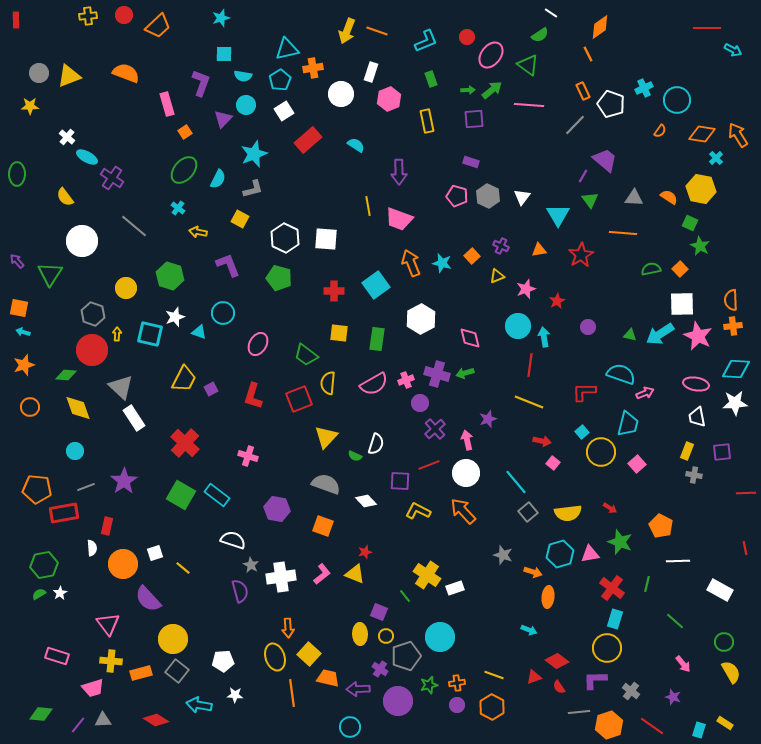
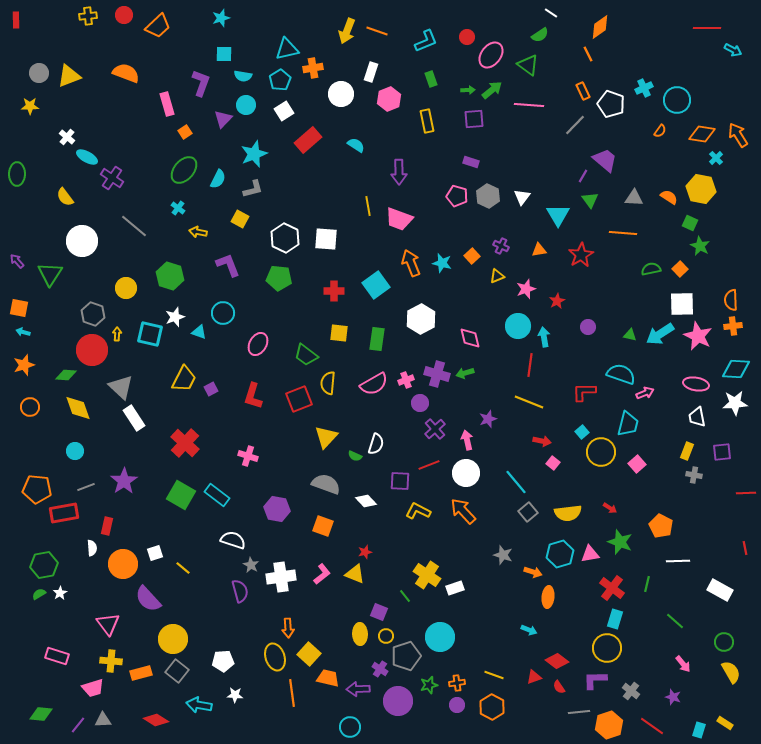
green pentagon at (279, 278): rotated 10 degrees counterclockwise
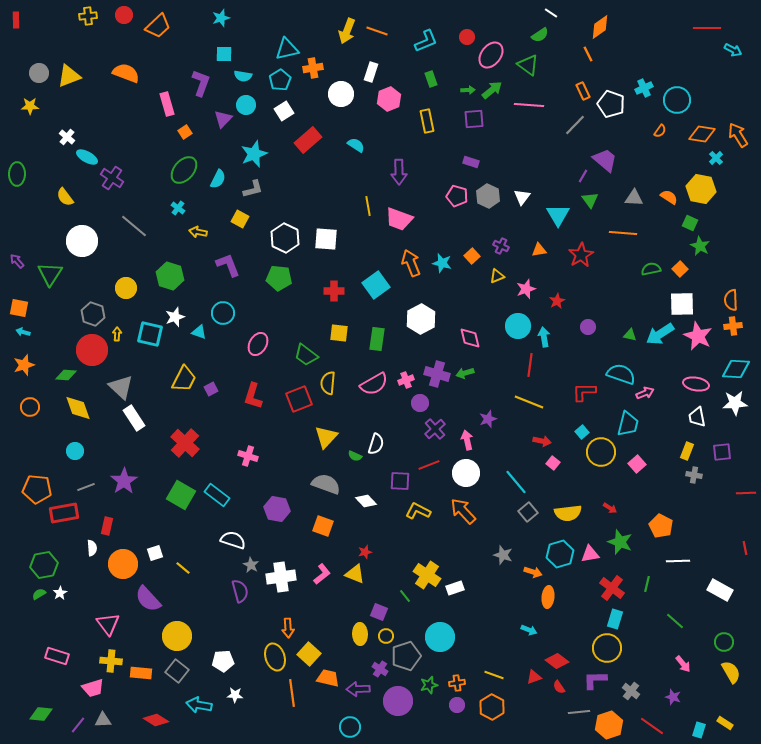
yellow circle at (173, 639): moved 4 px right, 3 px up
orange rectangle at (141, 673): rotated 20 degrees clockwise
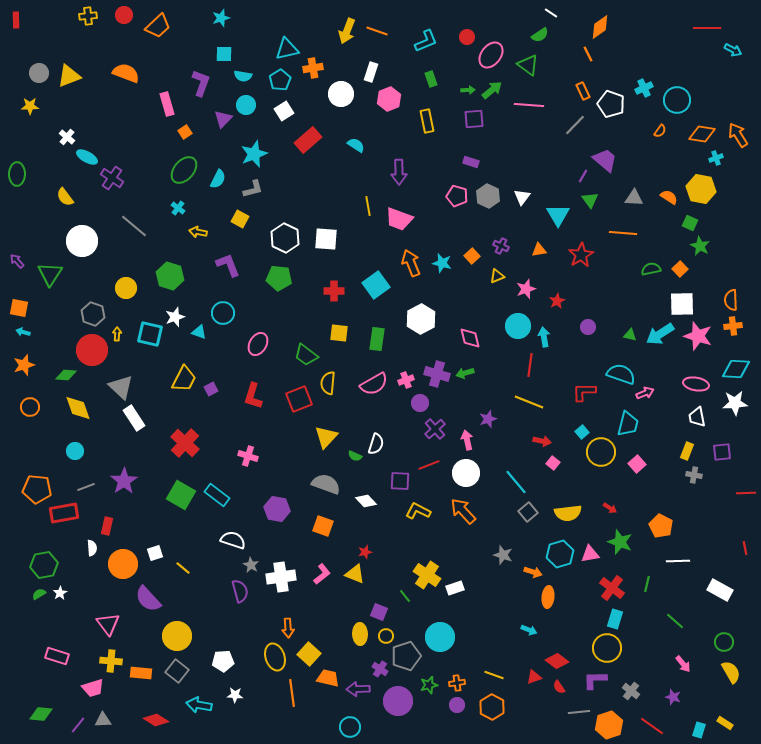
cyan cross at (716, 158): rotated 24 degrees clockwise
pink star at (698, 336): rotated 8 degrees counterclockwise
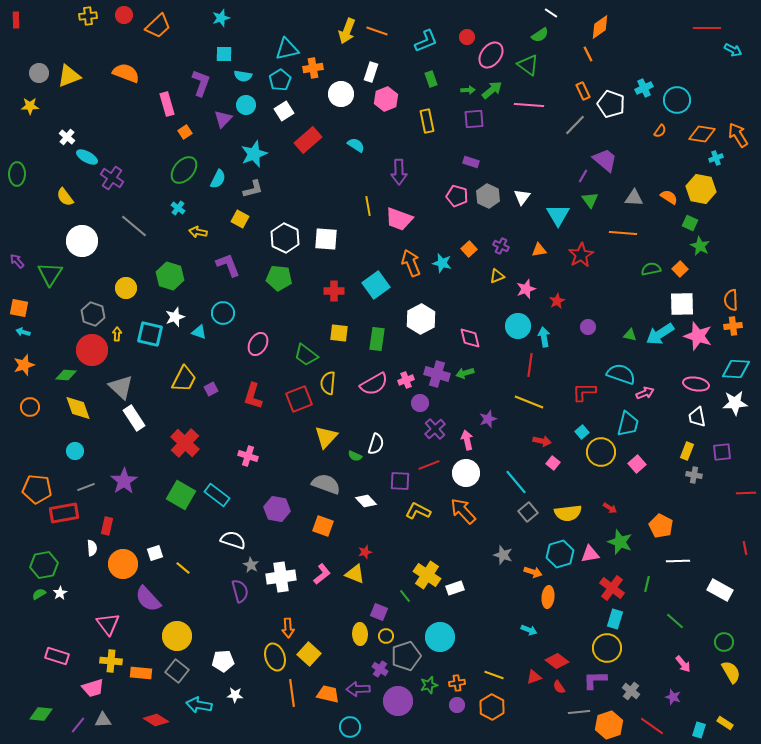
pink hexagon at (389, 99): moved 3 px left
orange square at (472, 256): moved 3 px left, 7 px up
orange trapezoid at (328, 678): moved 16 px down
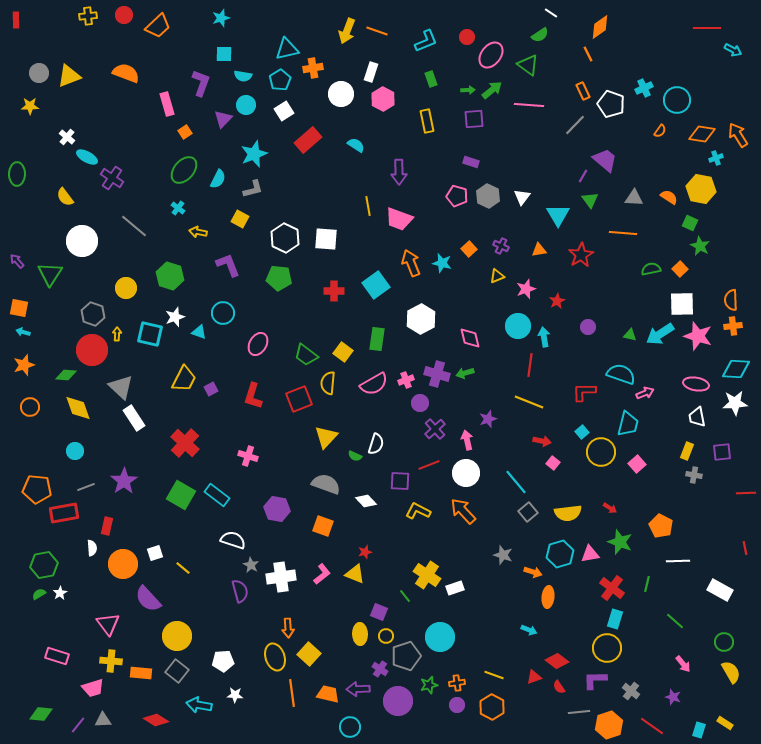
pink hexagon at (386, 99): moved 3 px left; rotated 10 degrees counterclockwise
yellow square at (339, 333): moved 4 px right, 19 px down; rotated 30 degrees clockwise
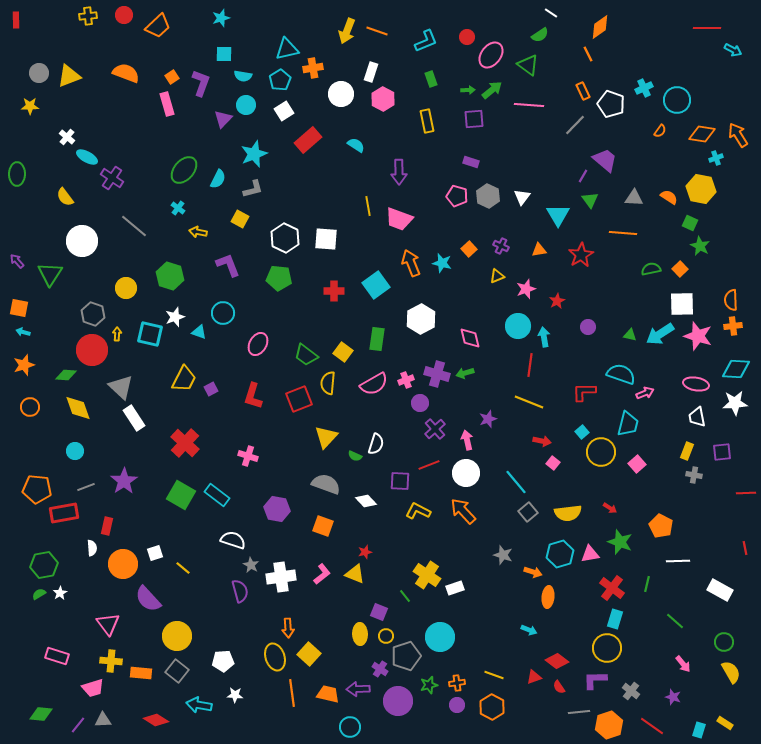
orange square at (185, 132): moved 13 px left, 55 px up
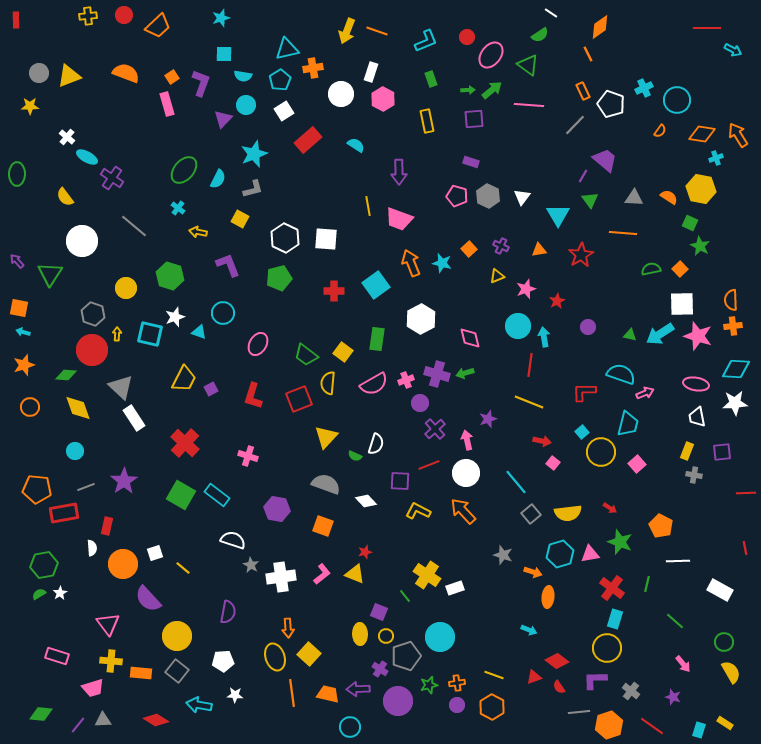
green pentagon at (279, 278): rotated 20 degrees counterclockwise
gray square at (528, 512): moved 3 px right, 2 px down
purple semicircle at (240, 591): moved 12 px left, 21 px down; rotated 25 degrees clockwise
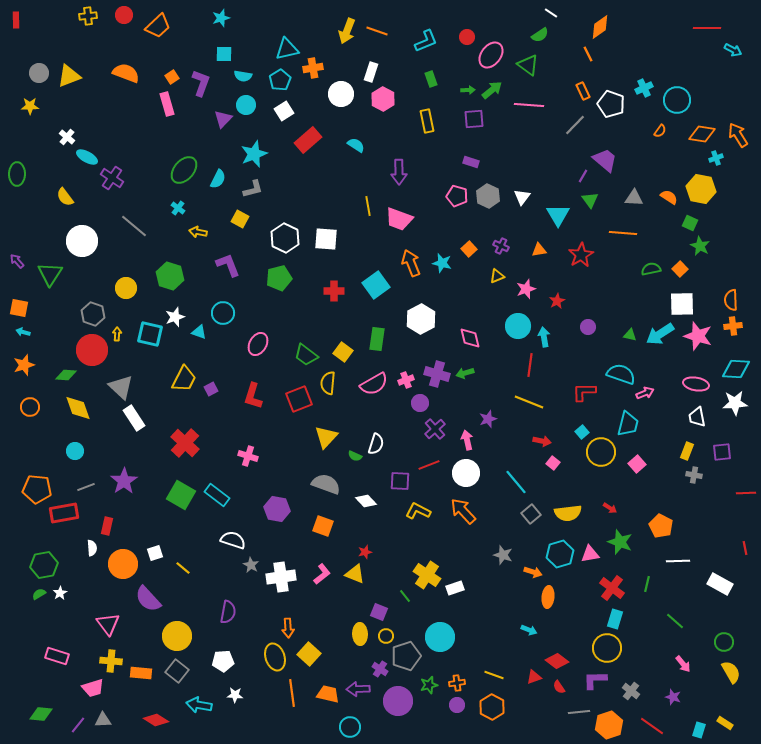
white rectangle at (720, 590): moved 6 px up
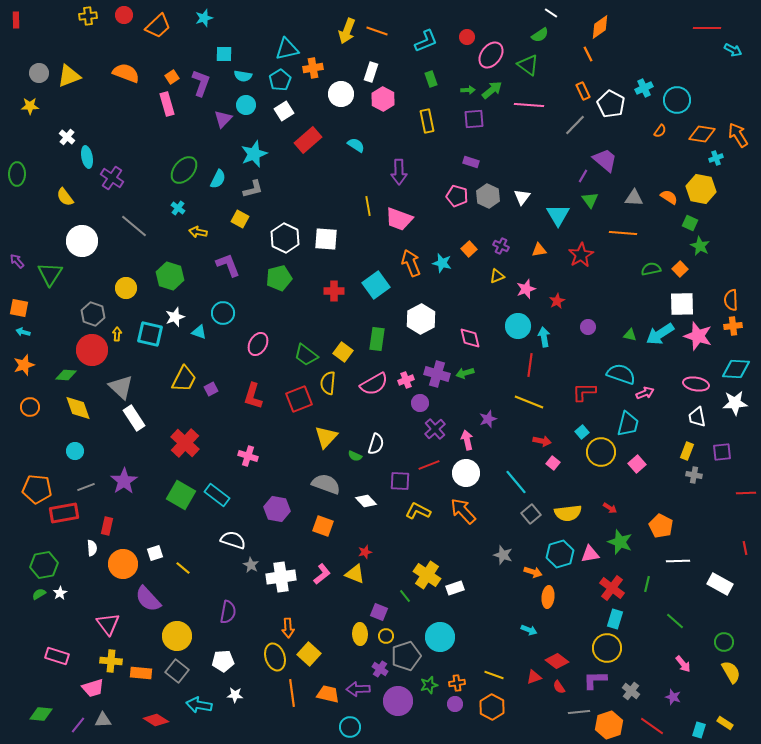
cyan star at (221, 18): moved 17 px left
white pentagon at (611, 104): rotated 8 degrees clockwise
cyan ellipse at (87, 157): rotated 50 degrees clockwise
purple circle at (457, 705): moved 2 px left, 1 px up
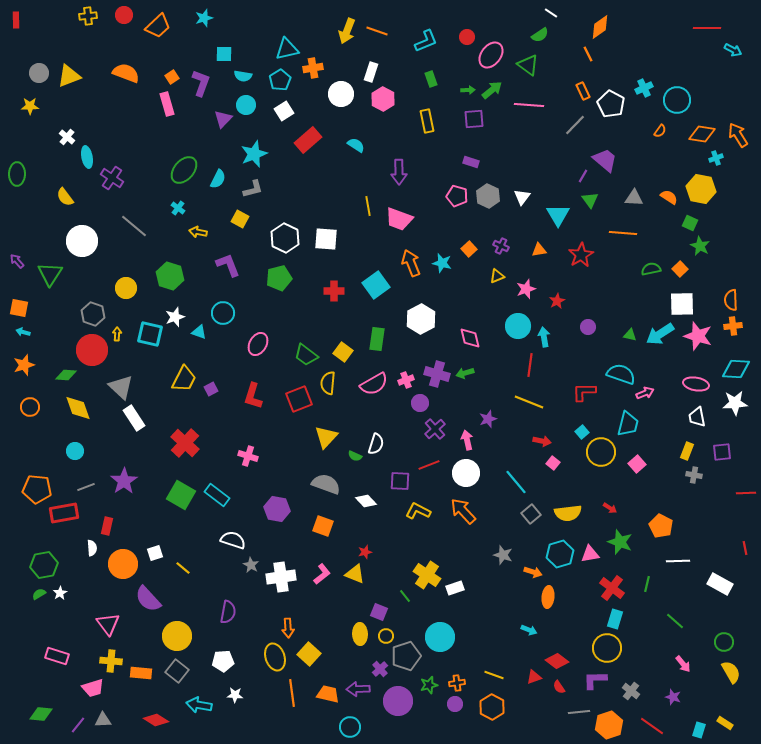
purple cross at (380, 669): rotated 14 degrees clockwise
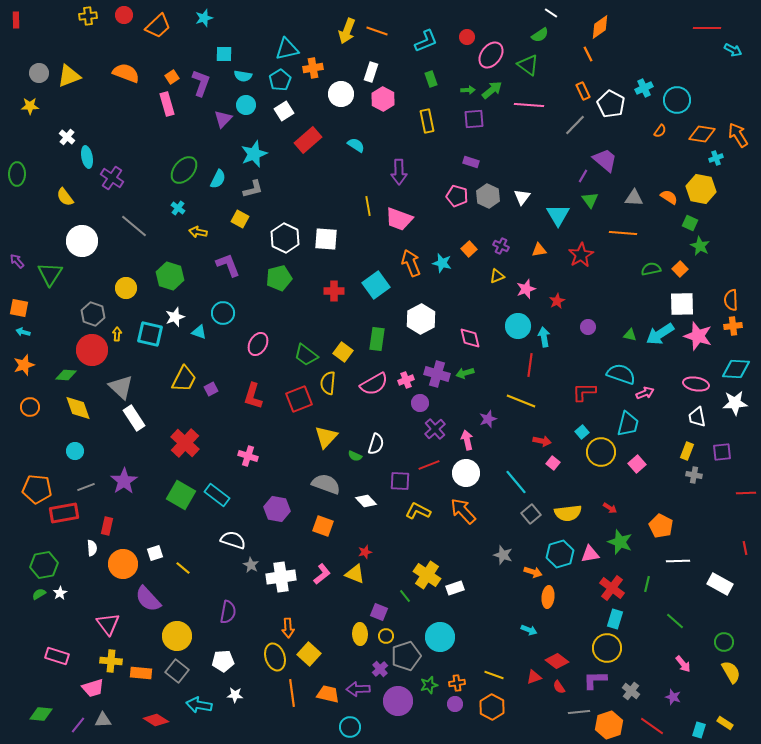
yellow line at (529, 402): moved 8 px left, 1 px up
